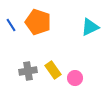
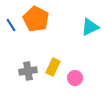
orange pentagon: moved 2 px left, 3 px up; rotated 10 degrees clockwise
yellow rectangle: moved 3 px up; rotated 60 degrees clockwise
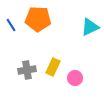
orange pentagon: moved 2 px right; rotated 25 degrees counterclockwise
gray cross: moved 1 px left, 1 px up
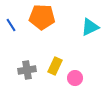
orange pentagon: moved 4 px right, 2 px up
yellow rectangle: moved 2 px right, 1 px up
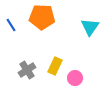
cyan triangle: rotated 30 degrees counterclockwise
gray cross: rotated 24 degrees counterclockwise
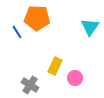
orange pentagon: moved 5 px left, 1 px down
blue line: moved 6 px right, 7 px down
gray cross: moved 3 px right, 15 px down; rotated 24 degrees counterclockwise
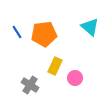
orange pentagon: moved 7 px right, 16 px down; rotated 10 degrees counterclockwise
cyan triangle: rotated 24 degrees counterclockwise
